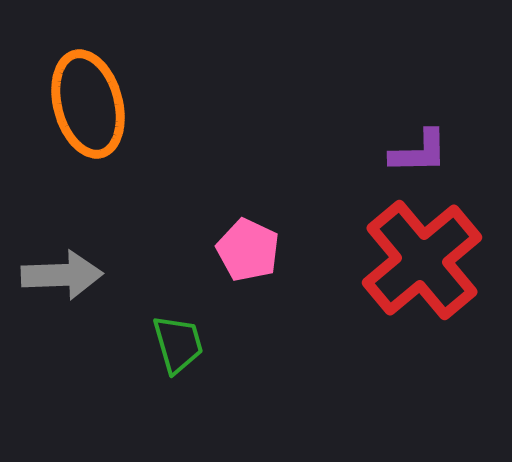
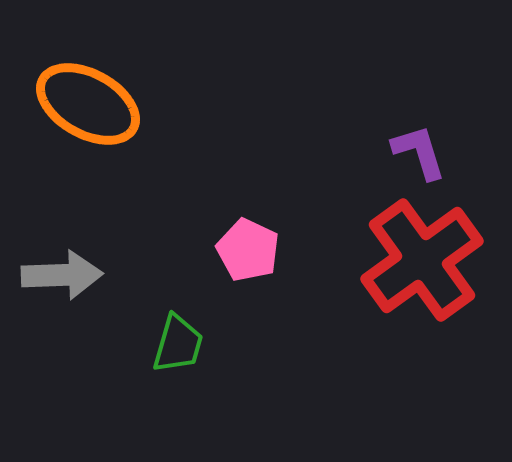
orange ellipse: rotated 46 degrees counterclockwise
purple L-shape: rotated 106 degrees counterclockwise
red cross: rotated 4 degrees clockwise
green trapezoid: rotated 32 degrees clockwise
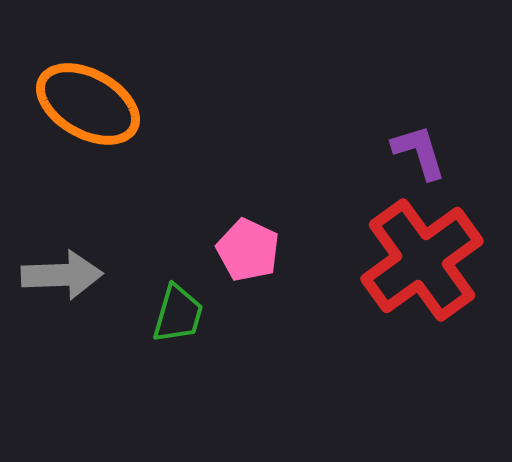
green trapezoid: moved 30 px up
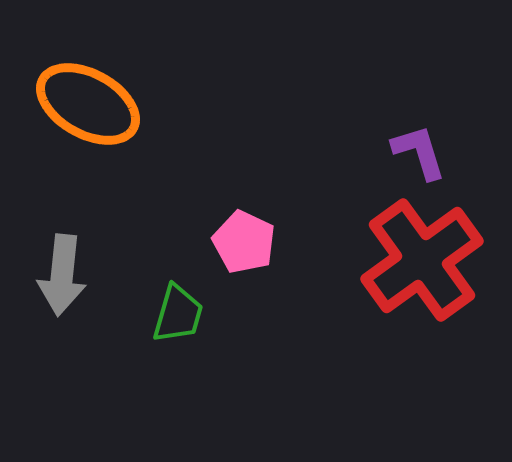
pink pentagon: moved 4 px left, 8 px up
gray arrow: rotated 98 degrees clockwise
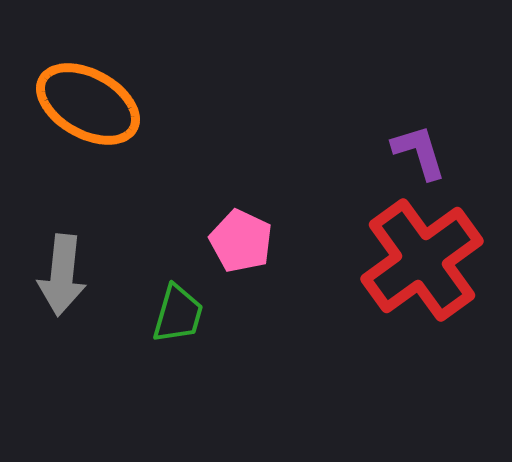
pink pentagon: moved 3 px left, 1 px up
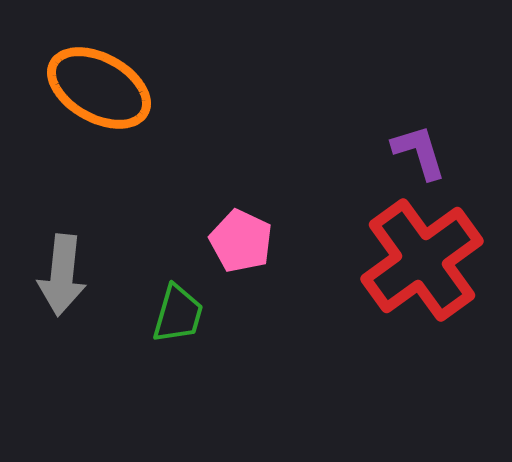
orange ellipse: moved 11 px right, 16 px up
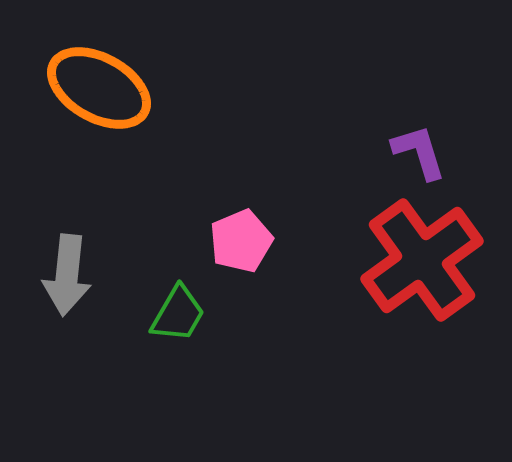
pink pentagon: rotated 24 degrees clockwise
gray arrow: moved 5 px right
green trapezoid: rotated 14 degrees clockwise
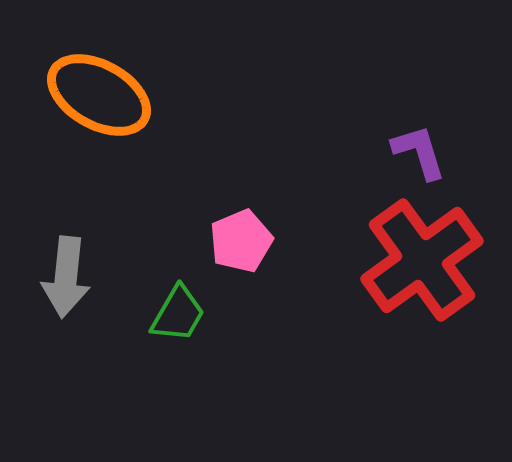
orange ellipse: moved 7 px down
gray arrow: moved 1 px left, 2 px down
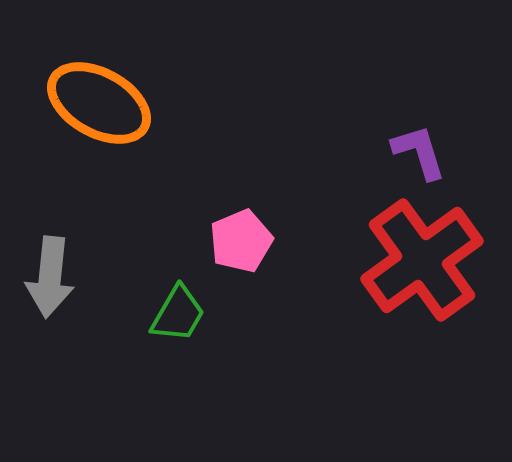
orange ellipse: moved 8 px down
gray arrow: moved 16 px left
